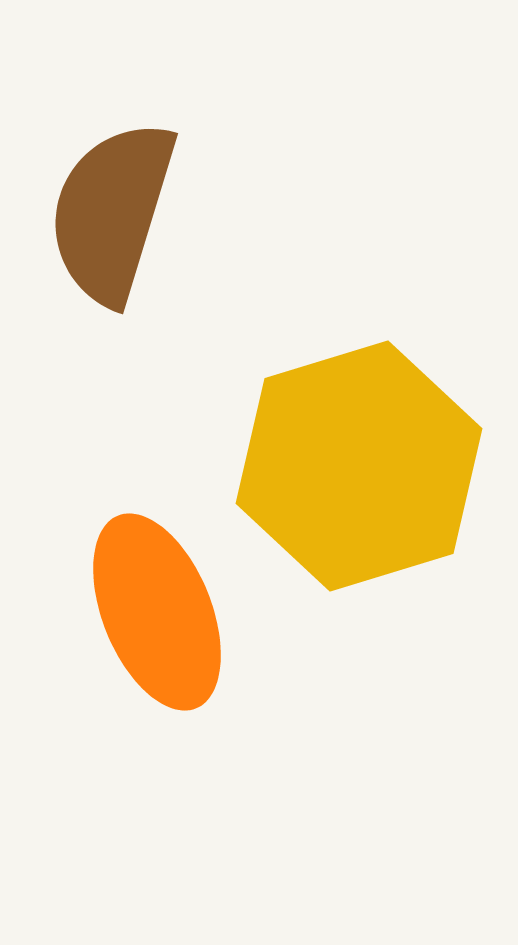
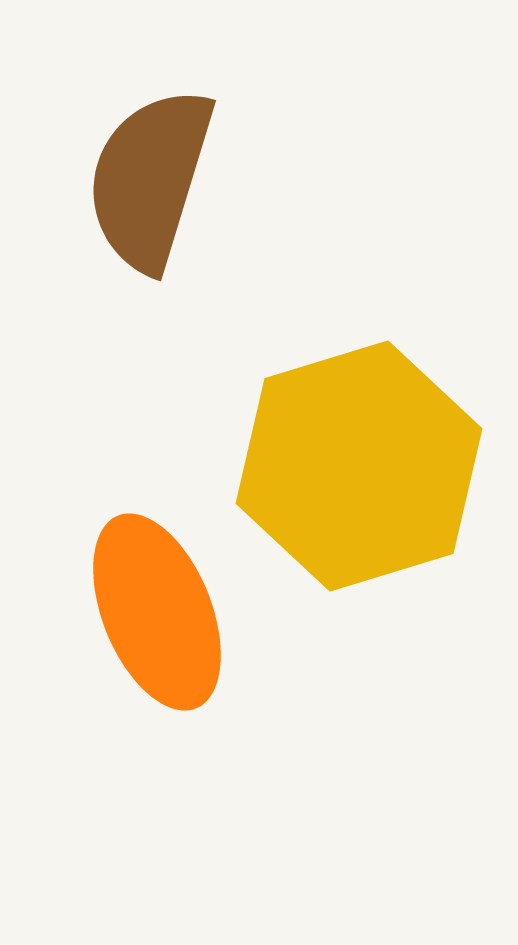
brown semicircle: moved 38 px right, 33 px up
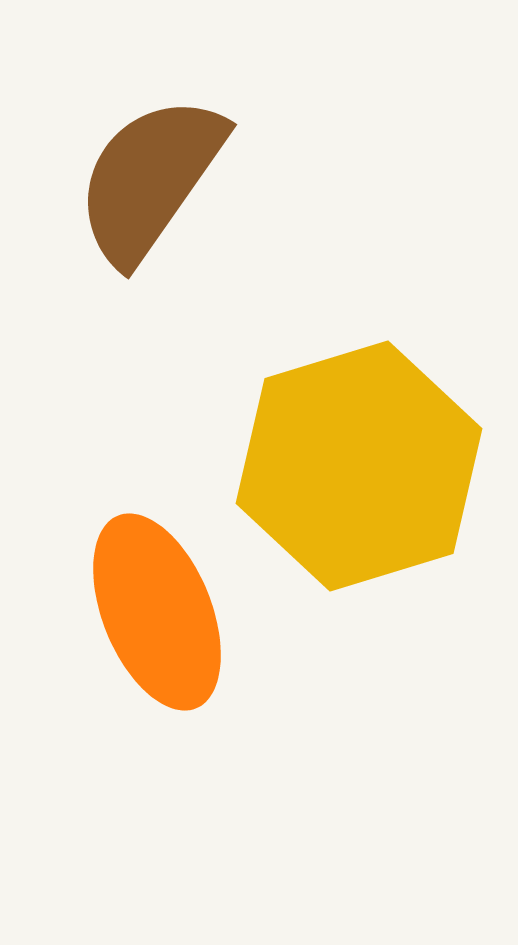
brown semicircle: rotated 18 degrees clockwise
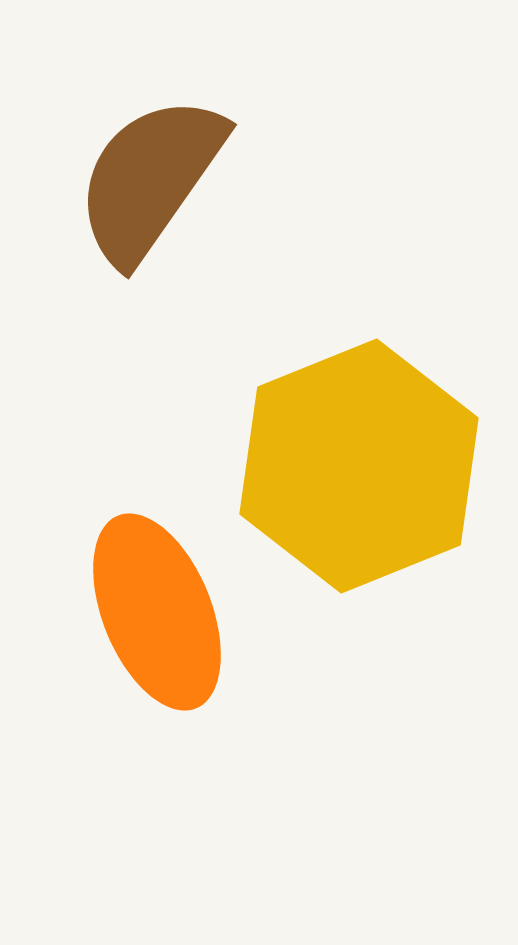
yellow hexagon: rotated 5 degrees counterclockwise
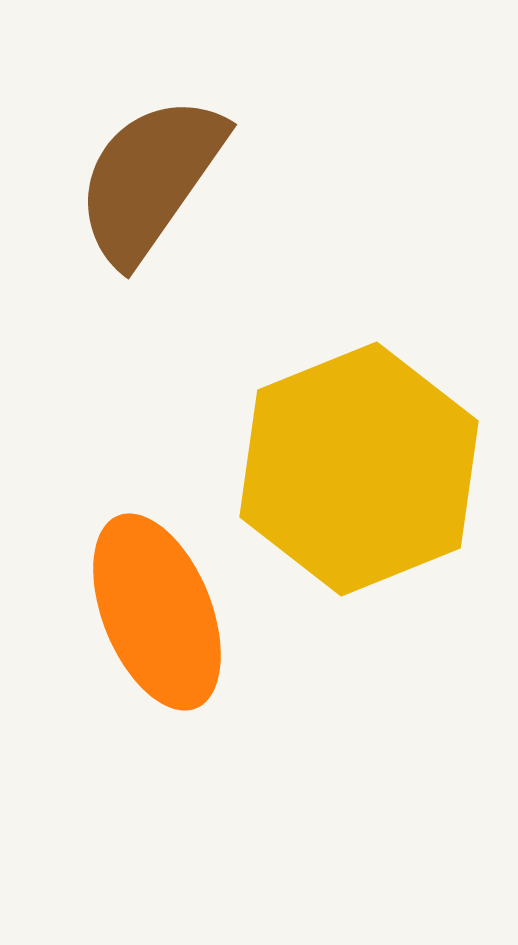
yellow hexagon: moved 3 px down
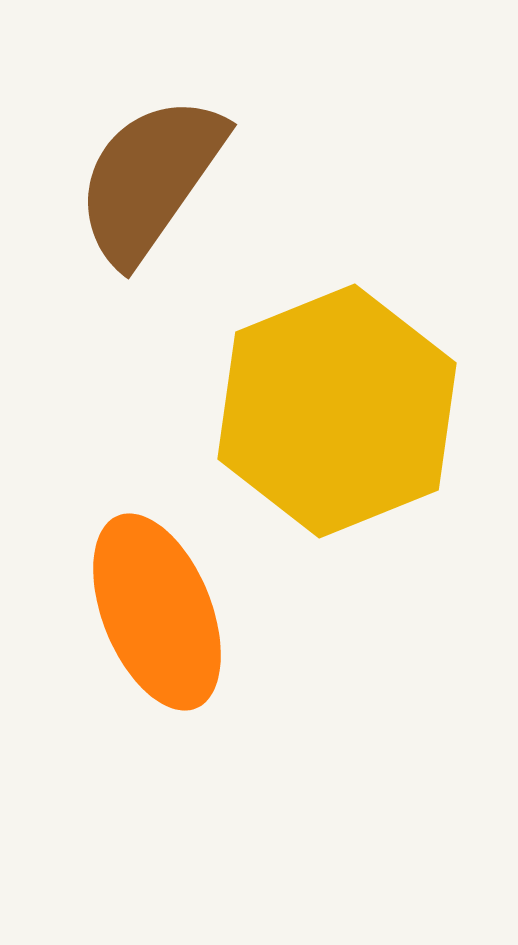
yellow hexagon: moved 22 px left, 58 px up
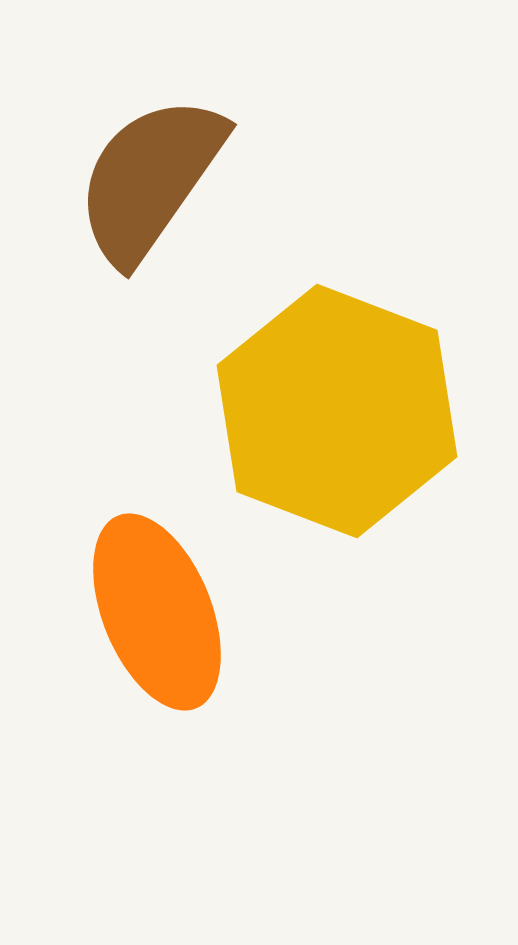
yellow hexagon: rotated 17 degrees counterclockwise
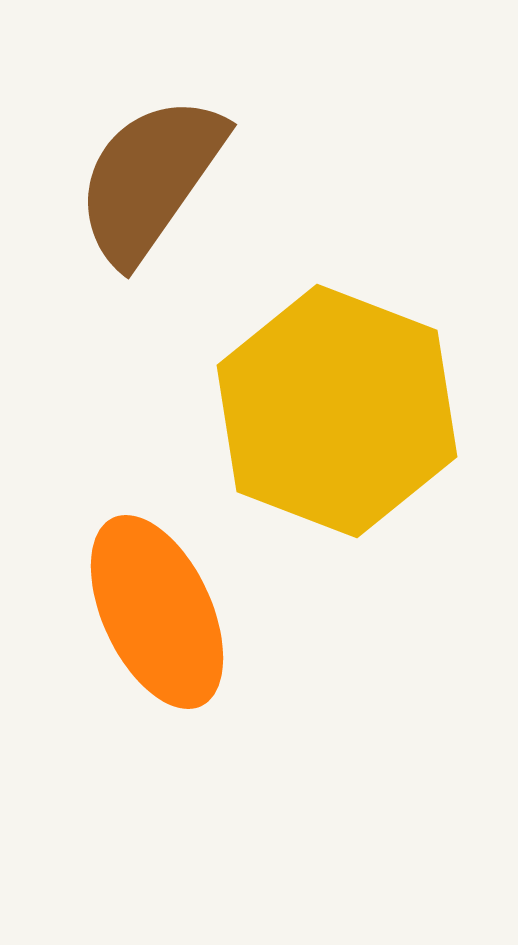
orange ellipse: rotated 3 degrees counterclockwise
